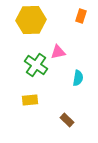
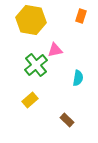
yellow hexagon: rotated 12 degrees clockwise
pink triangle: moved 3 px left, 2 px up
green cross: rotated 15 degrees clockwise
yellow rectangle: rotated 35 degrees counterclockwise
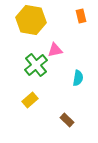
orange rectangle: rotated 32 degrees counterclockwise
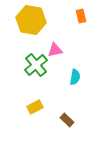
cyan semicircle: moved 3 px left, 1 px up
yellow rectangle: moved 5 px right, 7 px down; rotated 14 degrees clockwise
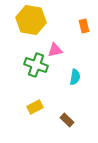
orange rectangle: moved 3 px right, 10 px down
green cross: rotated 30 degrees counterclockwise
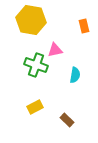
cyan semicircle: moved 2 px up
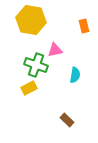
yellow rectangle: moved 6 px left, 19 px up
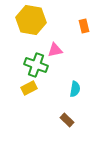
cyan semicircle: moved 14 px down
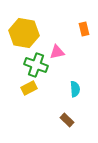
yellow hexagon: moved 7 px left, 13 px down
orange rectangle: moved 3 px down
pink triangle: moved 2 px right, 2 px down
cyan semicircle: rotated 14 degrees counterclockwise
